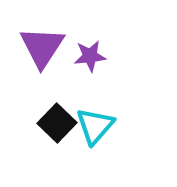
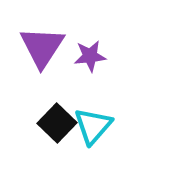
cyan triangle: moved 2 px left
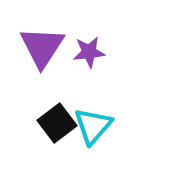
purple star: moved 1 px left, 4 px up
black square: rotated 9 degrees clockwise
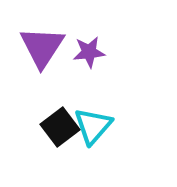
black square: moved 3 px right, 4 px down
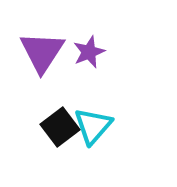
purple triangle: moved 5 px down
purple star: rotated 16 degrees counterclockwise
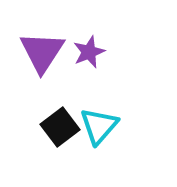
cyan triangle: moved 6 px right
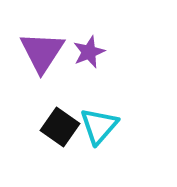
black square: rotated 18 degrees counterclockwise
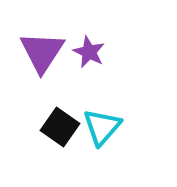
purple star: rotated 24 degrees counterclockwise
cyan triangle: moved 3 px right, 1 px down
